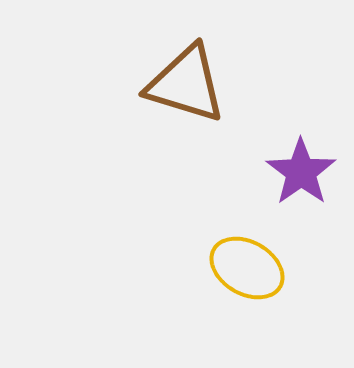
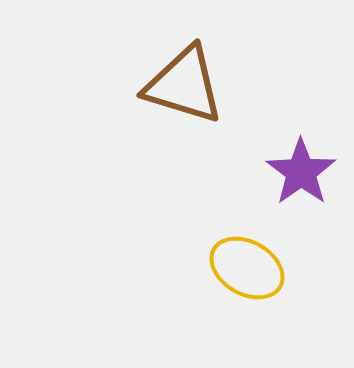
brown triangle: moved 2 px left, 1 px down
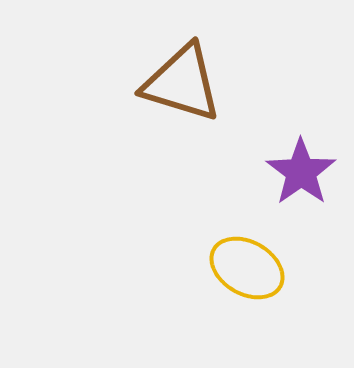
brown triangle: moved 2 px left, 2 px up
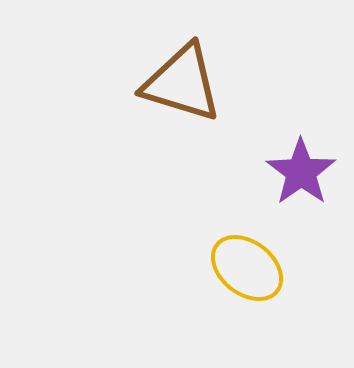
yellow ellipse: rotated 8 degrees clockwise
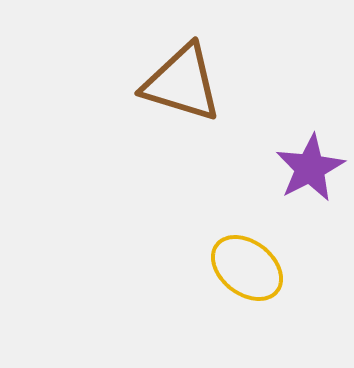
purple star: moved 9 px right, 4 px up; rotated 8 degrees clockwise
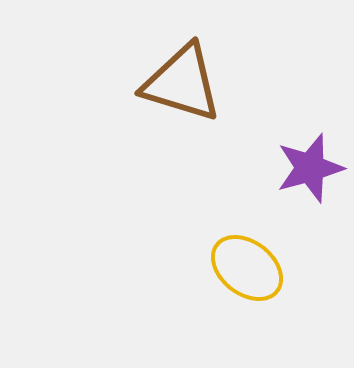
purple star: rotated 12 degrees clockwise
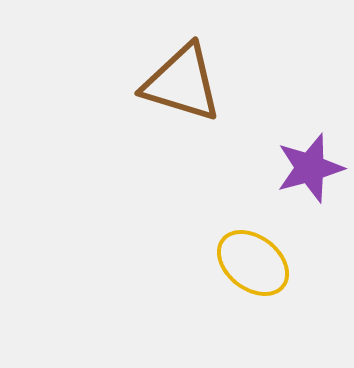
yellow ellipse: moved 6 px right, 5 px up
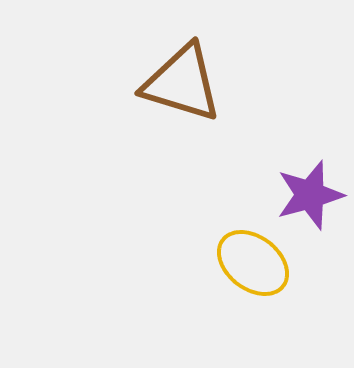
purple star: moved 27 px down
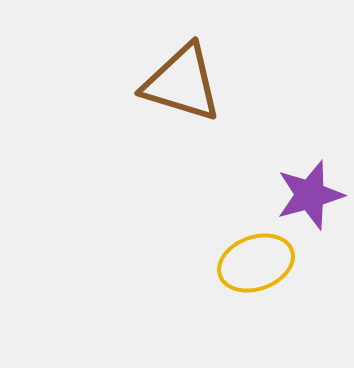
yellow ellipse: moved 3 px right; rotated 58 degrees counterclockwise
